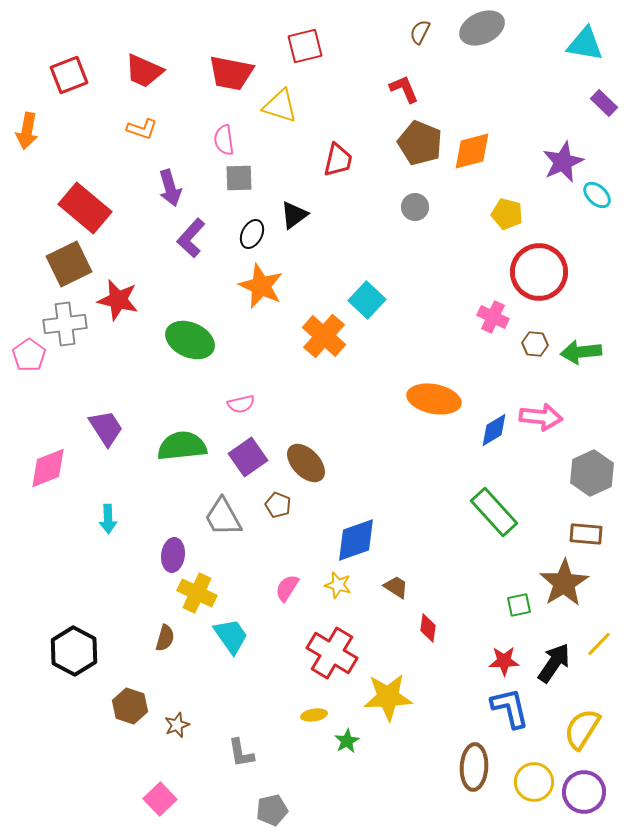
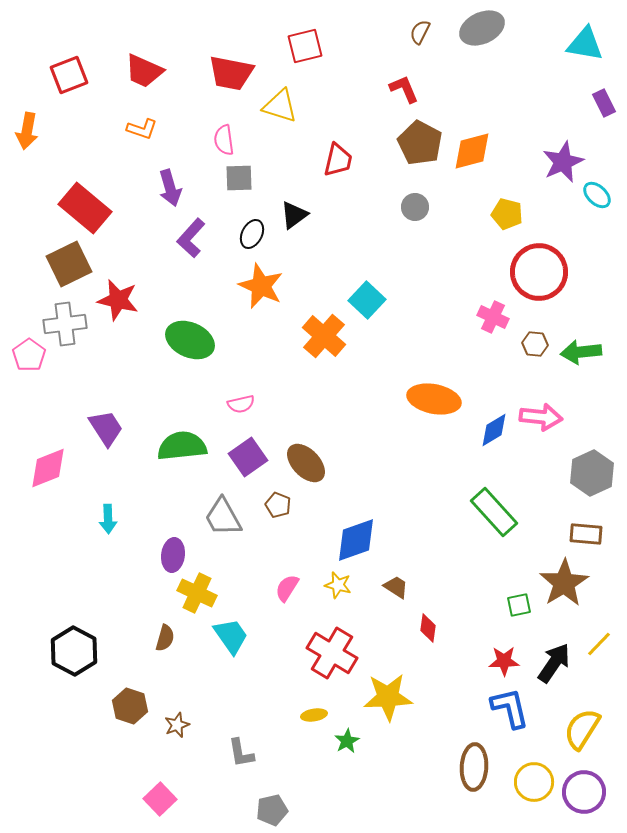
purple rectangle at (604, 103): rotated 20 degrees clockwise
brown pentagon at (420, 143): rotated 6 degrees clockwise
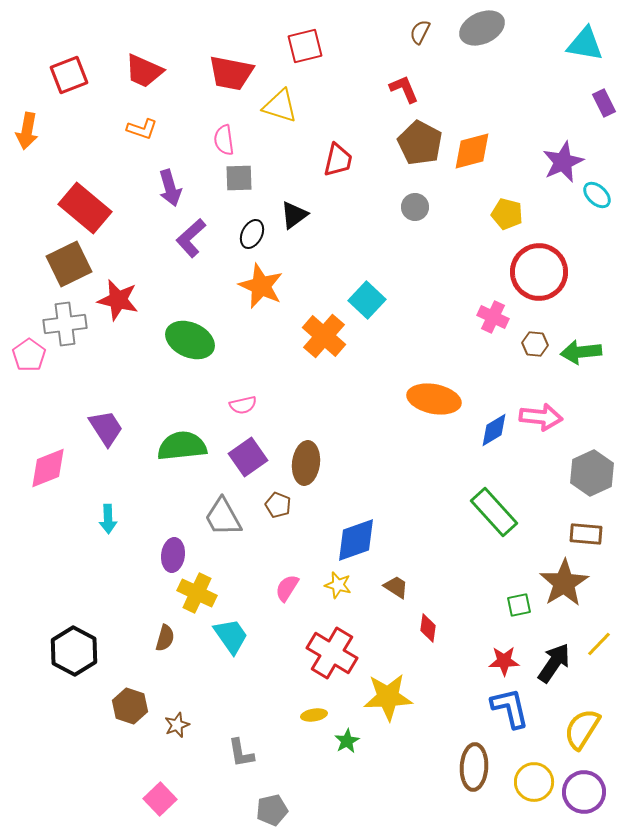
purple L-shape at (191, 238): rotated 6 degrees clockwise
pink semicircle at (241, 404): moved 2 px right, 1 px down
brown ellipse at (306, 463): rotated 51 degrees clockwise
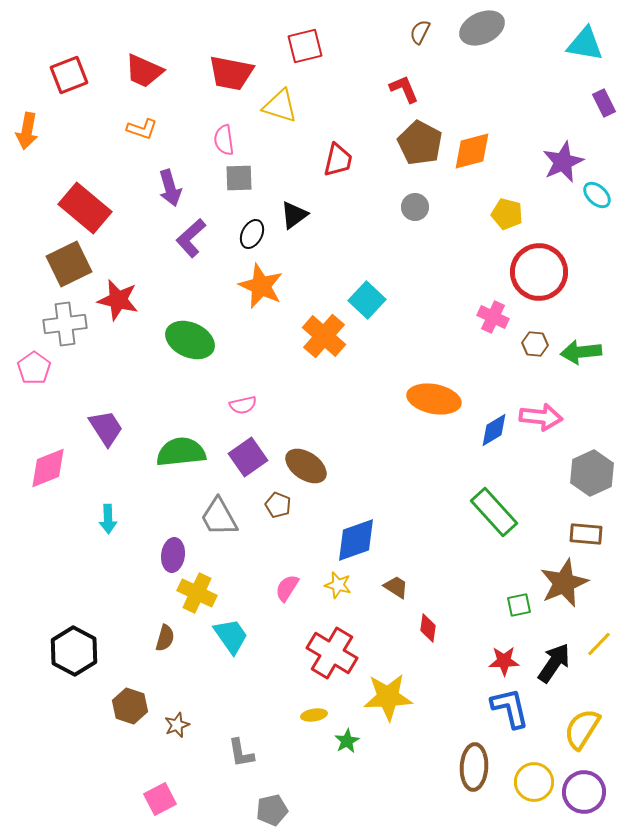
pink pentagon at (29, 355): moved 5 px right, 13 px down
green semicircle at (182, 446): moved 1 px left, 6 px down
brown ellipse at (306, 463): moved 3 px down; rotated 63 degrees counterclockwise
gray trapezoid at (223, 517): moved 4 px left
brown star at (564, 583): rotated 9 degrees clockwise
pink square at (160, 799): rotated 16 degrees clockwise
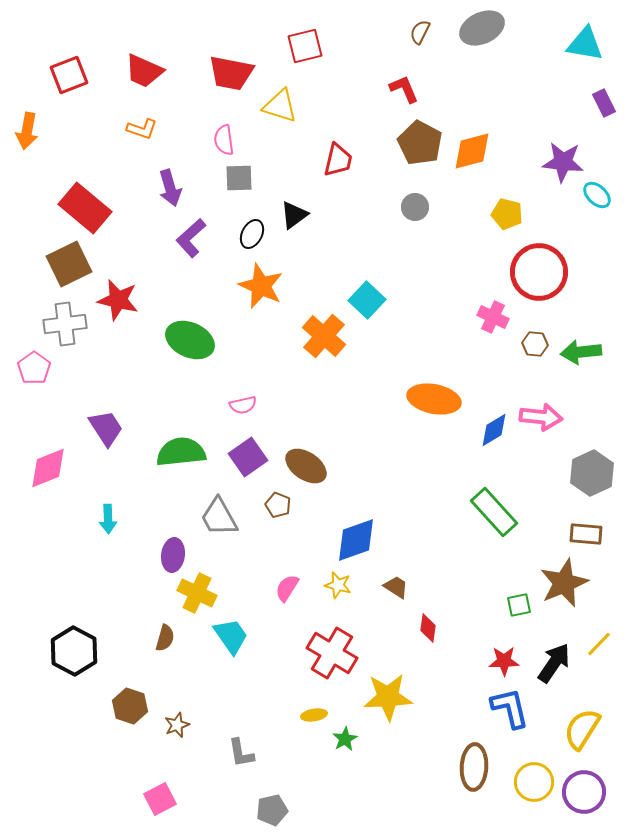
purple star at (563, 162): rotated 30 degrees clockwise
green star at (347, 741): moved 2 px left, 2 px up
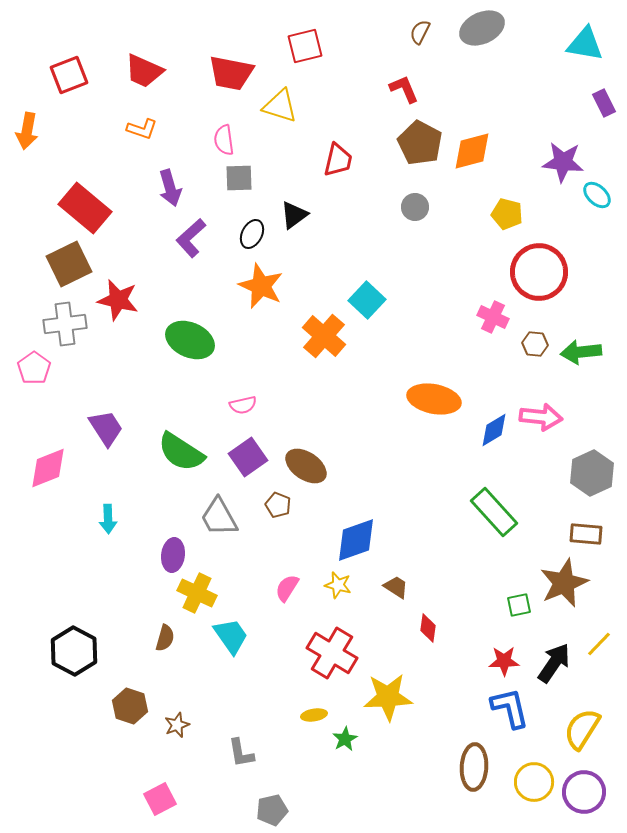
green semicircle at (181, 452): rotated 141 degrees counterclockwise
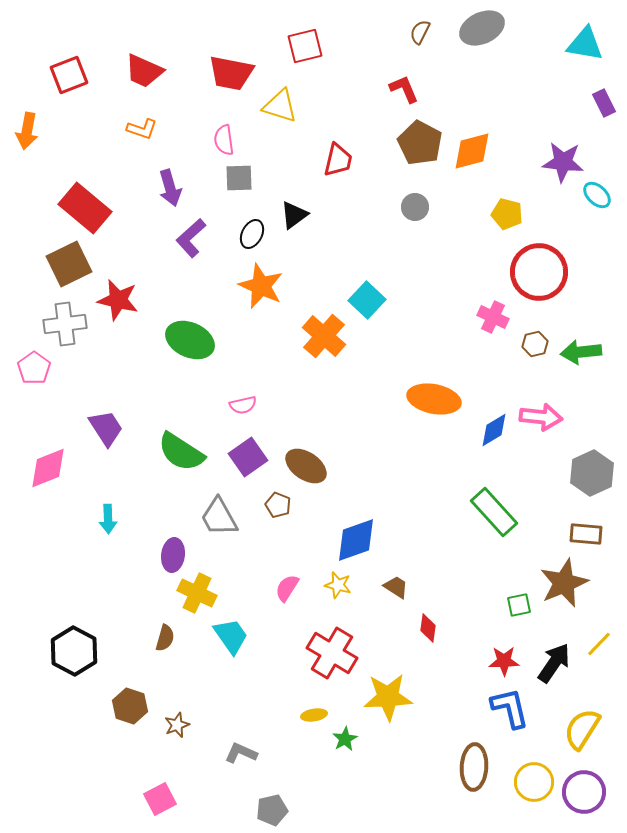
brown hexagon at (535, 344): rotated 20 degrees counterclockwise
gray L-shape at (241, 753): rotated 124 degrees clockwise
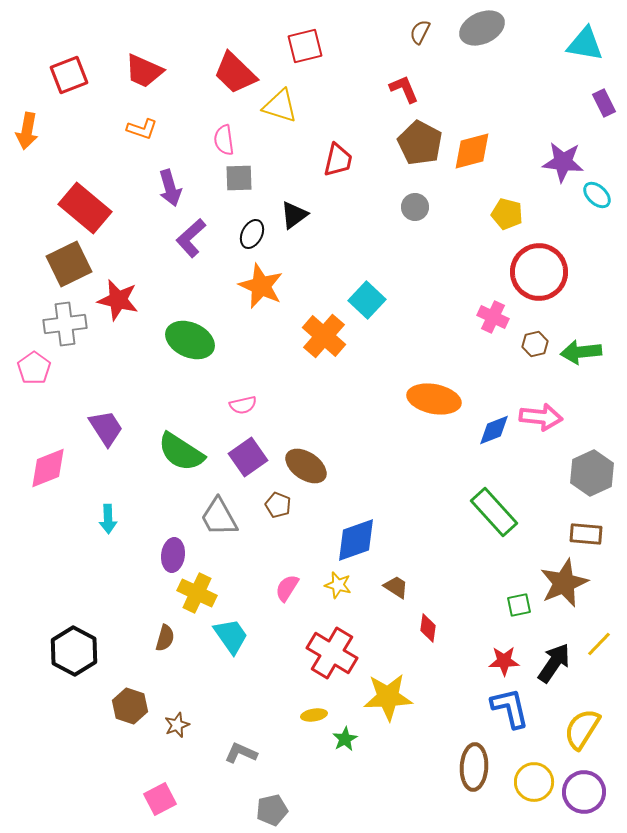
red trapezoid at (231, 73): moved 4 px right; rotated 33 degrees clockwise
blue diamond at (494, 430): rotated 9 degrees clockwise
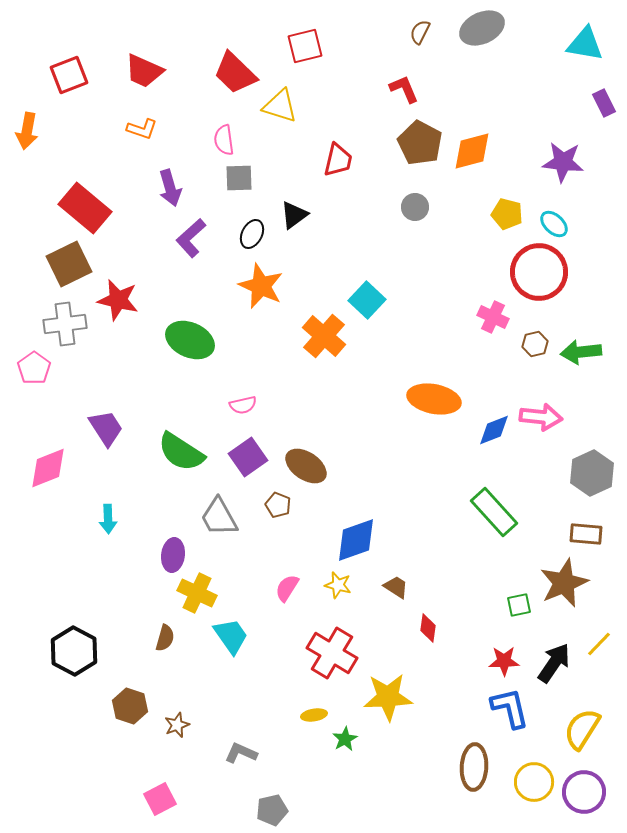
cyan ellipse at (597, 195): moved 43 px left, 29 px down
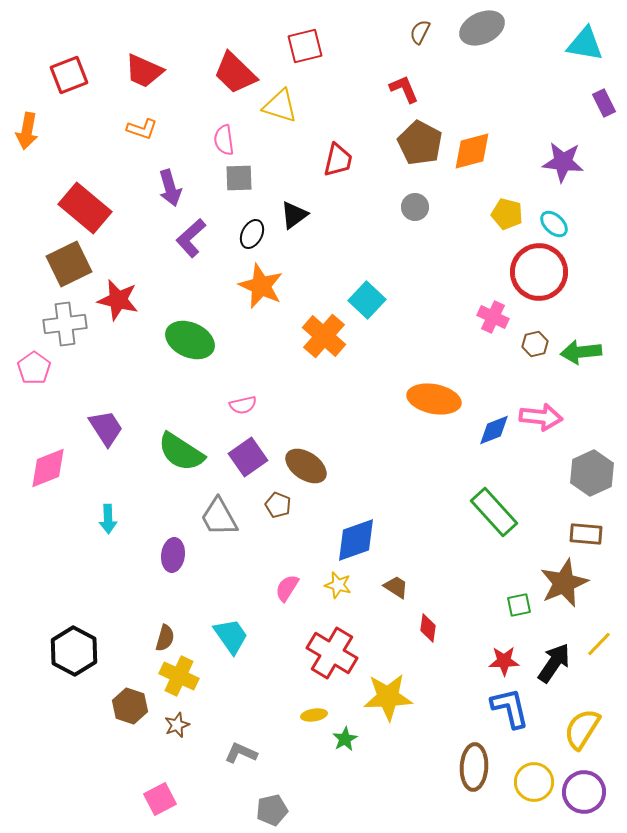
yellow cross at (197, 593): moved 18 px left, 83 px down
